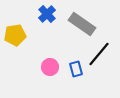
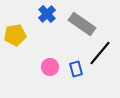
black line: moved 1 px right, 1 px up
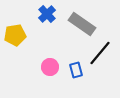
blue rectangle: moved 1 px down
